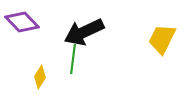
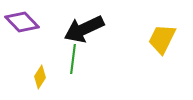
black arrow: moved 3 px up
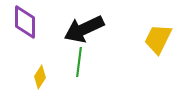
purple diamond: moved 3 px right; rotated 44 degrees clockwise
yellow trapezoid: moved 4 px left
green line: moved 6 px right, 3 px down
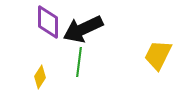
purple diamond: moved 23 px right
black arrow: moved 1 px left
yellow trapezoid: moved 16 px down
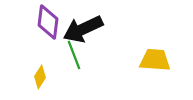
purple diamond: rotated 8 degrees clockwise
yellow trapezoid: moved 3 px left, 5 px down; rotated 68 degrees clockwise
green line: moved 5 px left, 7 px up; rotated 28 degrees counterclockwise
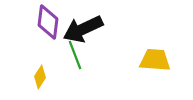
green line: moved 1 px right
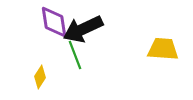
purple diamond: moved 6 px right; rotated 16 degrees counterclockwise
yellow trapezoid: moved 8 px right, 11 px up
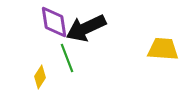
black arrow: moved 3 px right, 1 px up
green line: moved 8 px left, 3 px down
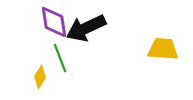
green line: moved 7 px left
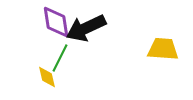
purple diamond: moved 2 px right
green line: rotated 48 degrees clockwise
yellow diamond: moved 7 px right; rotated 45 degrees counterclockwise
